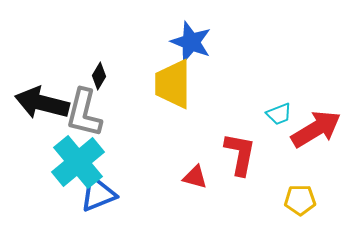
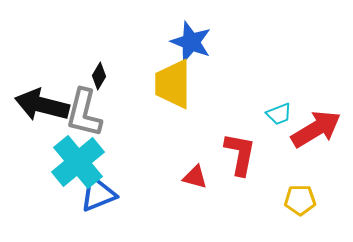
black arrow: moved 2 px down
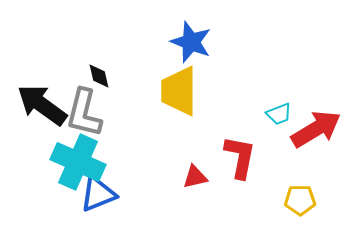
black diamond: rotated 44 degrees counterclockwise
yellow trapezoid: moved 6 px right, 7 px down
black arrow: rotated 22 degrees clockwise
red L-shape: moved 3 px down
cyan cross: rotated 26 degrees counterclockwise
red triangle: rotated 28 degrees counterclockwise
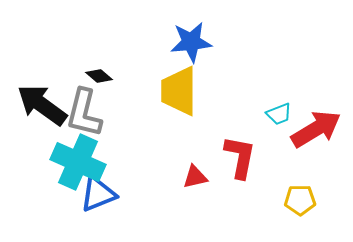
blue star: rotated 27 degrees counterclockwise
black diamond: rotated 36 degrees counterclockwise
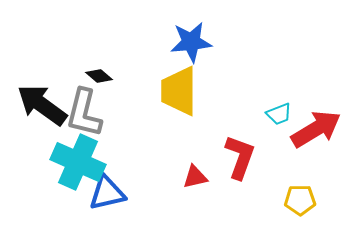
red L-shape: rotated 9 degrees clockwise
blue triangle: moved 9 px right, 1 px up; rotated 9 degrees clockwise
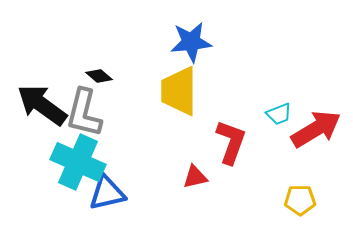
red L-shape: moved 9 px left, 15 px up
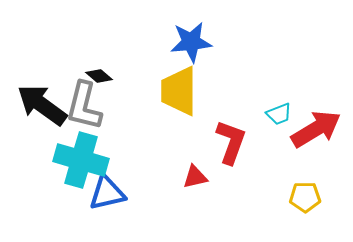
gray L-shape: moved 7 px up
cyan cross: moved 3 px right, 2 px up; rotated 8 degrees counterclockwise
yellow pentagon: moved 5 px right, 3 px up
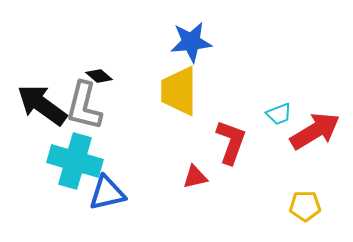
red arrow: moved 1 px left, 2 px down
cyan cross: moved 6 px left, 1 px down
yellow pentagon: moved 9 px down
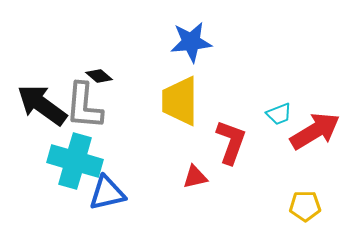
yellow trapezoid: moved 1 px right, 10 px down
gray L-shape: rotated 9 degrees counterclockwise
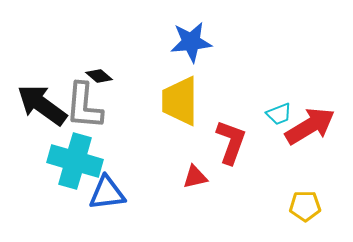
red arrow: moved 5 px left, 5 px up
blue triangle: rotated 6 degrees clockwise
